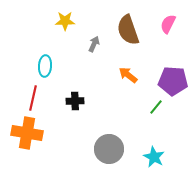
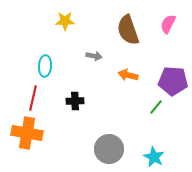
gray arrow: moved 12 px down; rotated 77 degrees clockwise
orange arrow: rotated 24 degrees counterclockwise
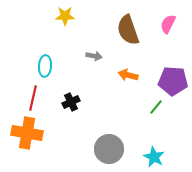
yellow star: moved 5 px up
black cross: moved 4 px left, 1 px down; rotated 24 degrees counterclockwise
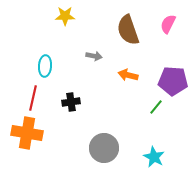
black cross: rotated 18 degrees clockwise
gray circle: moved 5 px left, 1 px up
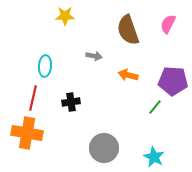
green line: moved 1 px left
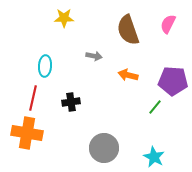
yellow star: moved 1 px left, 2 px down
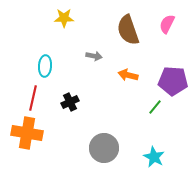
pink semicircle: moved 1 px left
black cross: moved 1 px left; rotated 18 degrees counterclockwise
